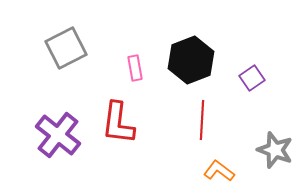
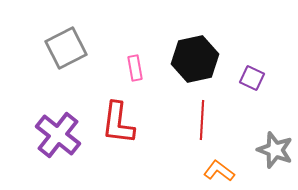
black hexagon: moved 4 px right, 1 px up; rotated 9 degrees clockwise
purple square: rotated 30 degrees counterclockwise
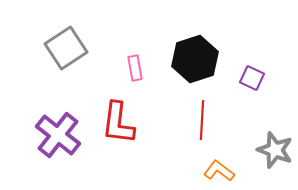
gray square: rotated 6 degrees counterclockwise
black hexagon: rotated 6 degrees counterclockwise
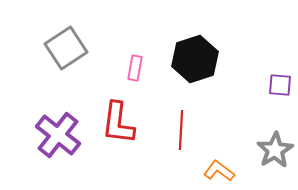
pink rectangle: rotated 20 degrees clockwise
purple square: moved 28 px right, 7 px down; rotated 20 degrees counterclockwise
red line: moved 21 px left, 10 px down
gray star: rotated 21 degrees clockwise
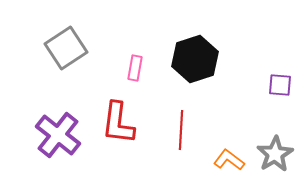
gray star: moved 4 px down
orange L-shape: moved 10 px right, 11 px up
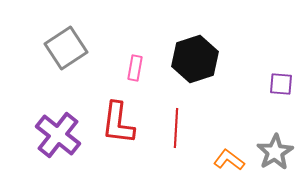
purple square: moved 1 px right, 1 px up
red line: moved 5 px left, 2 px up
gray star: moved 2 px up
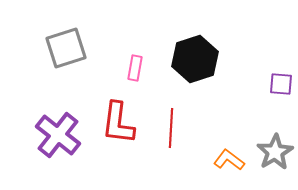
gray square: rotated 15 degrees clockwise
red line: moved 5 px left
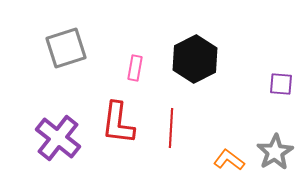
black hexagon: rotated 9 degrees counterclockwise
purple cross: moved 3 px down
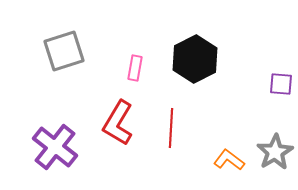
gray square: moved 2 px left, 3 px down
red L-shape: rotated 24 degrees clockwise
purple cross: moved 3 px left, 9 px down
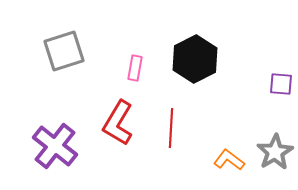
purple cross: moved 1 px up
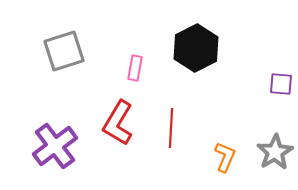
black hexagon: moved 1 px right, 11 px up
purple cross: rotated 15 degrees clockwise
orange L-shape: moved 4 px left, 3 px up; rotated 76 degrees clockwise
